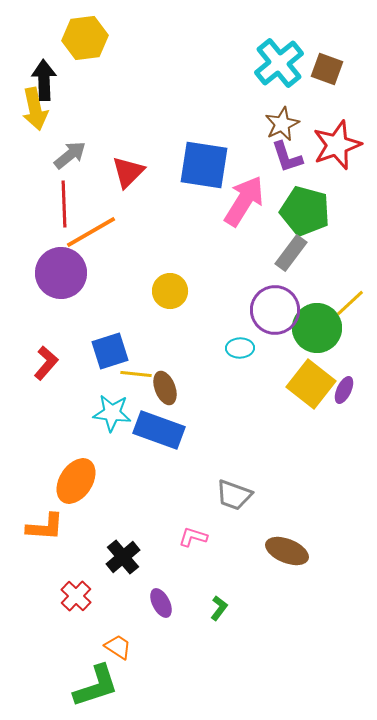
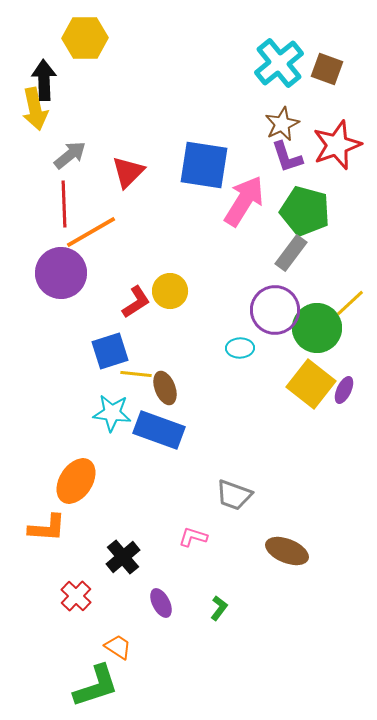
yellow hexagon at (85, 38): rotated 6 degrees clockwise
red L-shape at (46, 363): moved 90 px right, 61 px up; rotated 16 degrees clockwise
orange L-shape at (45, 527): moved 2 px right, 1 px down
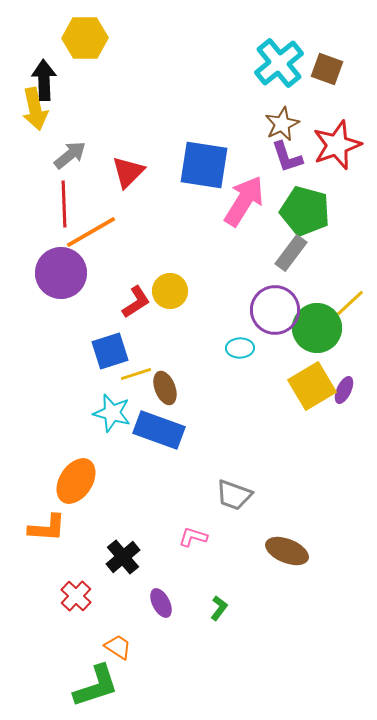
yellow line at (136, 374): rotated 24 degrees counterclockwise
yellow square at (311, 384): moved 1 px right, 2 px down; rotated 21 degrees clockwise
cyan star at (112, 413): rotated 9 degrees clockwise
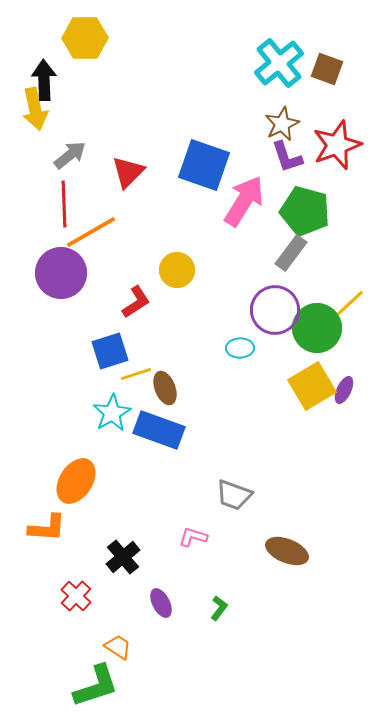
blue square at (204, 165): rotated 10 degrees clockwise
yellow circle at (170, 291): moved 7 px right, 21 px up
cyan star at (112, 413): rotated 27 degrees clockwise
